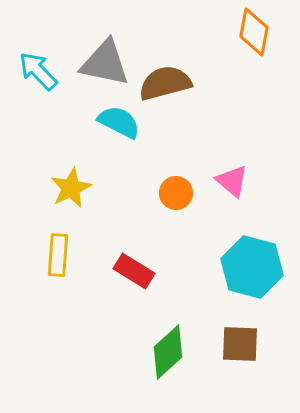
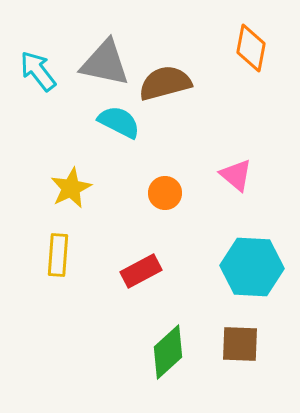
orange diamond: moved 3 px left, 16 px down
cyan arrow: rotated 6 degrees clockwise
pink triangle: moved 4 px right, 6 px up
orange circle: moved 11 px left
cyan hexagon: rotated 12 degrees counterclockwise
red rectangle: moved 7 px right; rotated 60 degrees counterclockwise
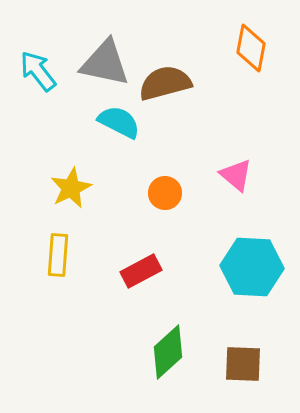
brown square: moved 3 px right, 20 px down
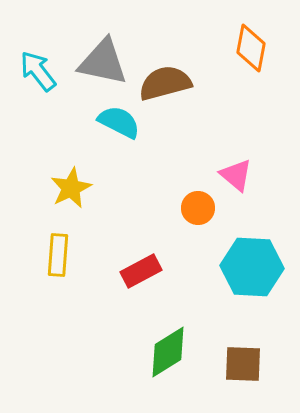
gray triangle: moved 2 px left, 1 px up
orange circle: moved 33 px right, 15 px down
green diamond: rotated 10 degrees clockwise
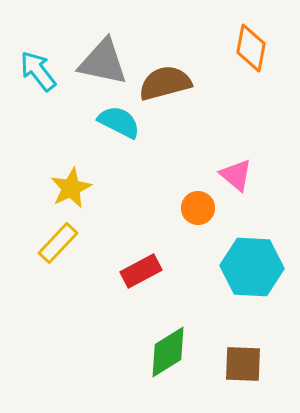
yellow rectangle: moved 12 px up; rotated 39 degrees clockwise
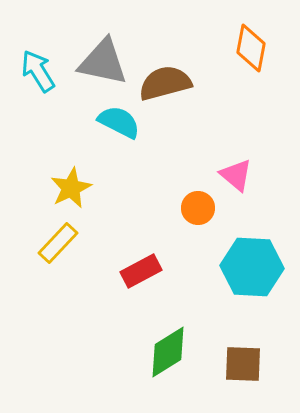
cyan arrow: rotated 6 degrees clockwise
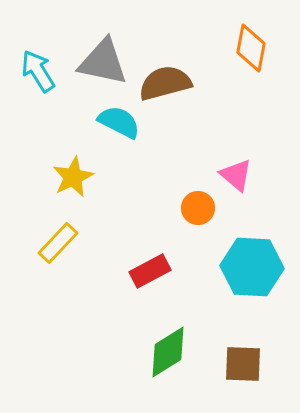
yellow star: moved 2 px right, 11 px up
red rectangle: moved 9 px right
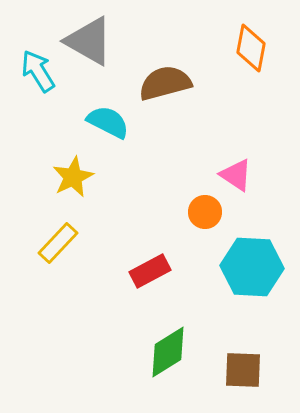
gray triangle: moved 14 px left, 21 px up; rotated 18 degrees clockwise
cyan semicircle: moved 11 px left
pink triangle: rotated 6 degrees counterclockwise
orange circle: moved 7 px right, 4 px down
brown square: moved 6 px down
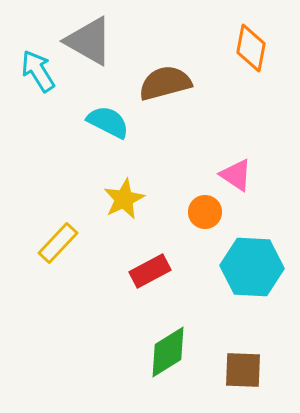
yellow star: moved 51 px right, 22 px down
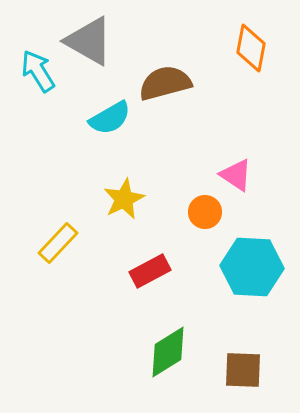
cyan semicircle: moved 2 px right, 4 px up; rotated 123 degrees clockwise
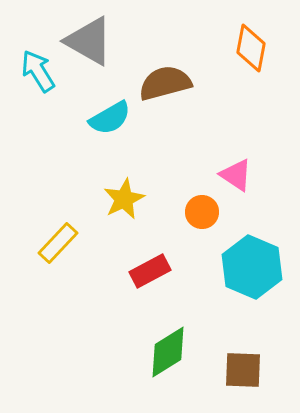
orange circle: moved 3 px left
cyan hexagon: rotated 20 degrees clockwise
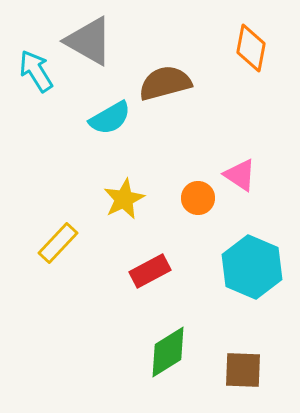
cyan arrow: moved 2 px left
pink triangle: moved 4 px right
orange circle: moved 4 px left, 14 px up
